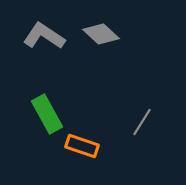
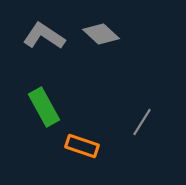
green rectangle: moved 3 px left, 7 px up
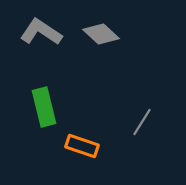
gray L-shape: moved 3 px left, 4 px up
green rectangle: rotated 15 degrees clockwise
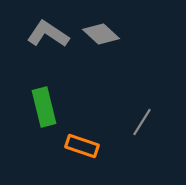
gray L-shape: moved 7 px right, 2 px down
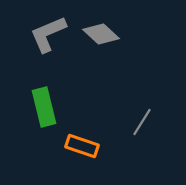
gray L-shape: rotated 57 degrees counterclockwise
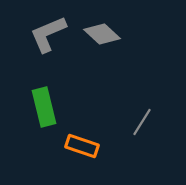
gray diamond: moved 1 px right
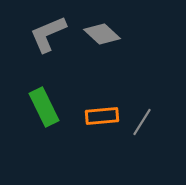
green rectangle: rotated 12 degrees counterclockwise
orange rectangle: moved 20 px right, 30 px up; rotated 24 degrees counterclockwise
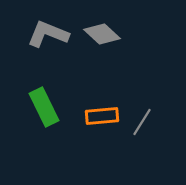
gray L-shape: rotated 45 degrees clockwise
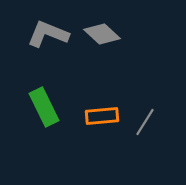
gray line: moved 3 px right
